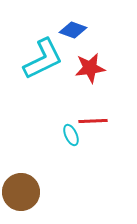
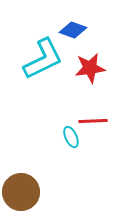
cyan ellipse: moved 2 px down
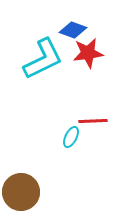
red star: moved 2 px left, 15 px up
cyan ellipse: rotated 50 degrees clockwise
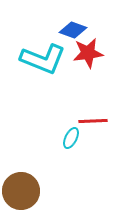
cyan L-shape: rotated 48 degrees clockwise
cyan ellipse: moved 1 px down
brown circle: moved 1 px up
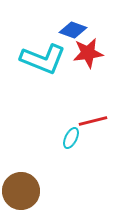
red line: rotated 12 degrees counterclockwise
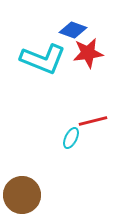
brown circle: moved 1 px right, 4 px down
